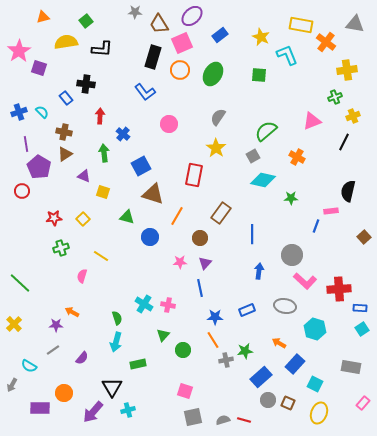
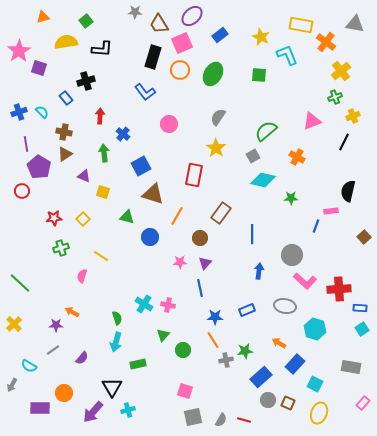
yellow cross at (347, 70): moved 6 px left, 1 px down; rotated 30 degrees counterclockwise
black cross at (86, 84): moved 3 px up; rotated 24 degrees counterclockwise
gray semicircle at (223, 420): moved 2 px left; rotated 136 degrees clockwise
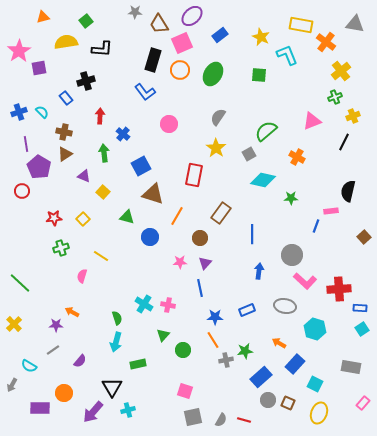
black rectangle at (153, 57): moved 3 px down
purple square at (39, 68): rotated 28 degrees counterclockwise
gray square at (253, 156): moved 4 px left, 2 px up
yellow square at (103, 192): rotated 24 degrees clockwise
purple semicircle at (82, 358): moved 2 px left, 3 px down
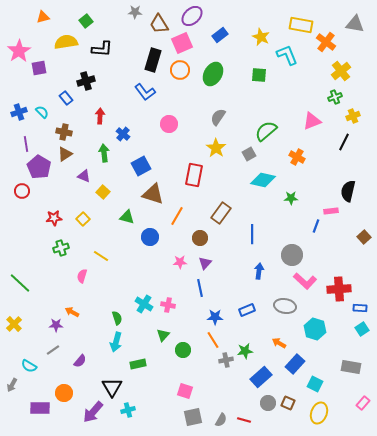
gray circle at (268, 400): moved 3 px down
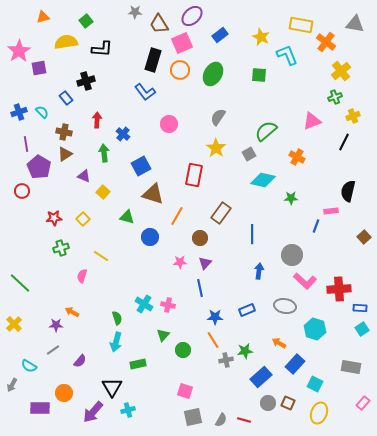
red arrow at (100, 116): moved 3 px left, 4 px down
